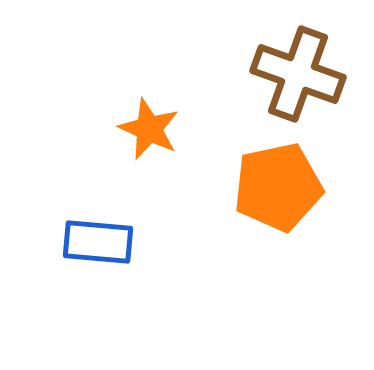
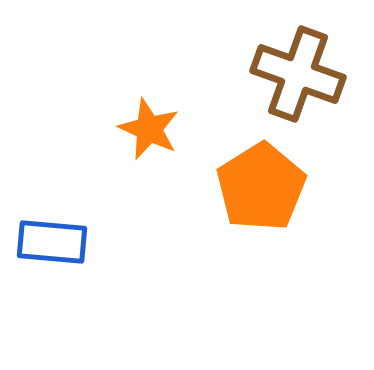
orange pentagon: moved 17 px left; rotated 20 degrees counterclockwise
blue rectangle: moved 46 px left
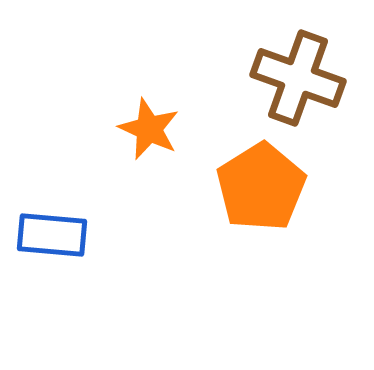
brown cross: moved 4 px down
blue rectangle: moved 7 px up
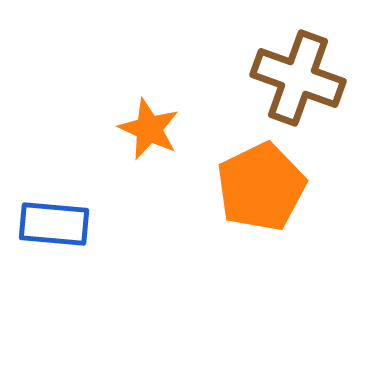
orange pentagon: rotated 6 degrees clockwise
blue rectangle: moved 2 px right, 11 px up
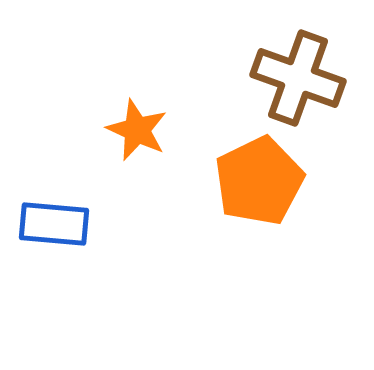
orange star: moved 12 px left, 1 px down
orange pentagon: moved 2 px left, 6 px up
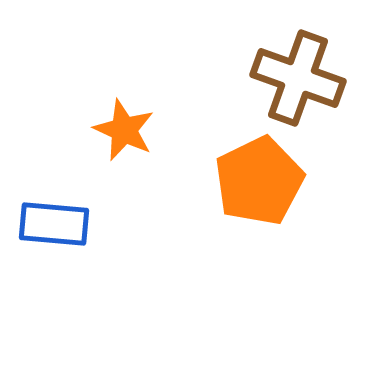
orange star: moved 13 px left
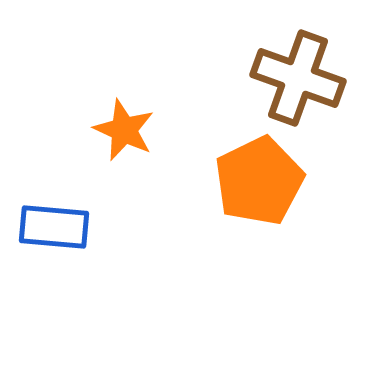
blue rectangle: moved 3 px down
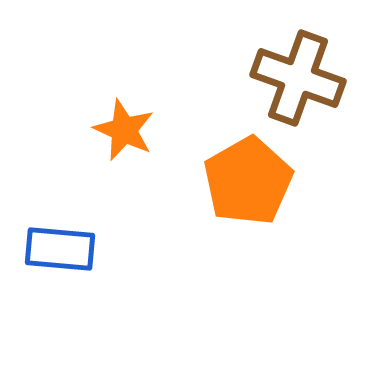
orange pentagon: moved 11 px left; rotated 4 degrees counterclockwise
blue rectangle: moved 6 px right, 22 px down
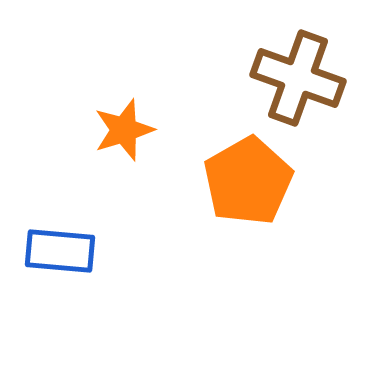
orange star: rotated 30 degrees clockwise
blue rectangle: moved 2 px down
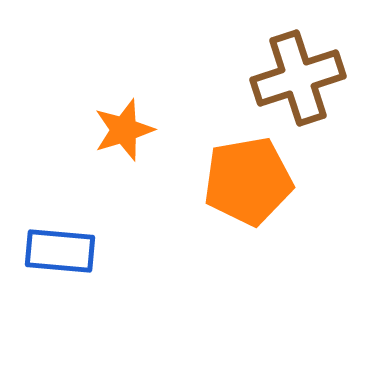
brown cross: rotated 38 degrees counterclockwise
orange pentagon: rotated 20 degrees clockwise
